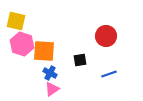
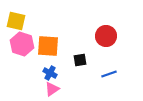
orange square: moved 4 px right, 5 px up
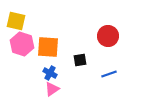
red circle: moved 2 px right
orange square: moved 1 px down
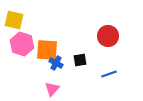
yellow square: moved 2 px left, 1 px up
orange square: moved 1 px left, 3 px down
blue cross: moved 6 px right, 10 px up
pink triangle: rotated 14 degrees counterclockwise
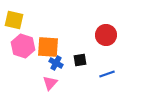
red circle: moved 2 px left, 1 px up
pink hexagon: moved 1 px right, 2 px down
orange square: moved 1 px right, 3 px up
blue line: moved 2 px left
pink triangle: moved 2 px left, 6 px up
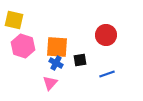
orange square: moved 9 px right
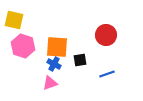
blue cross: moved 2 px left, 1 px down
pink triangle: rotated 28 degrees clockwise
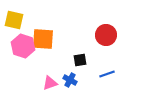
orange square: moved 14 px left, 8 px up
blue cross: moved 16 px right, 16 px down
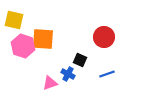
red circle: moved 2 px left, 2 px down
black square: rotated 32 degrees clockwise
blue cross: moved 2 px left, 6 px up
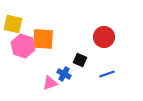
yellow square: moved 1 px left, 4 px down
blue cross: moved 4 px left
